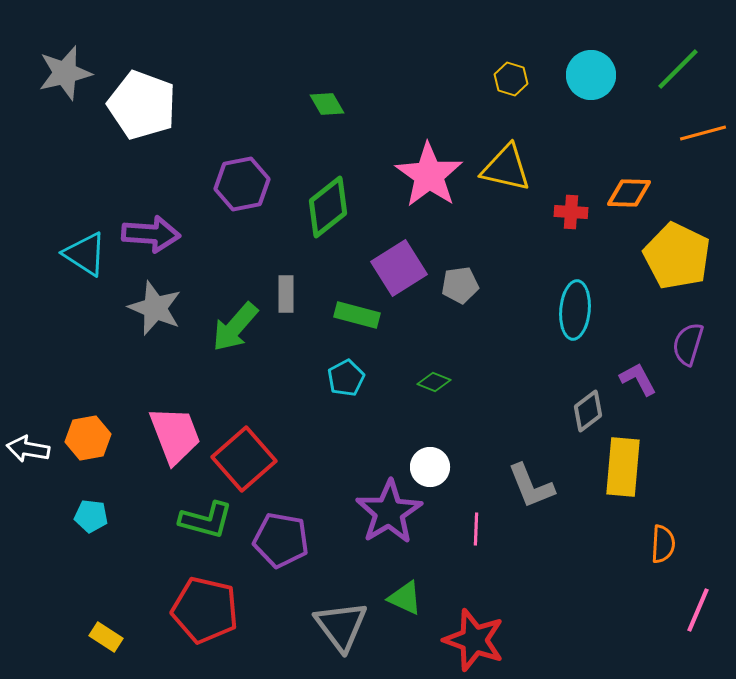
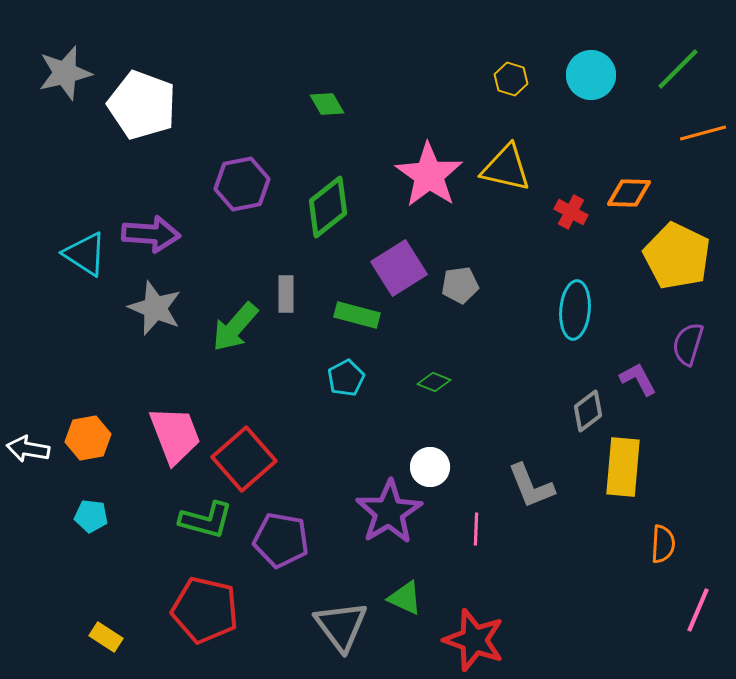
red cross at (571, 212): rotated 24 degrees clockwise
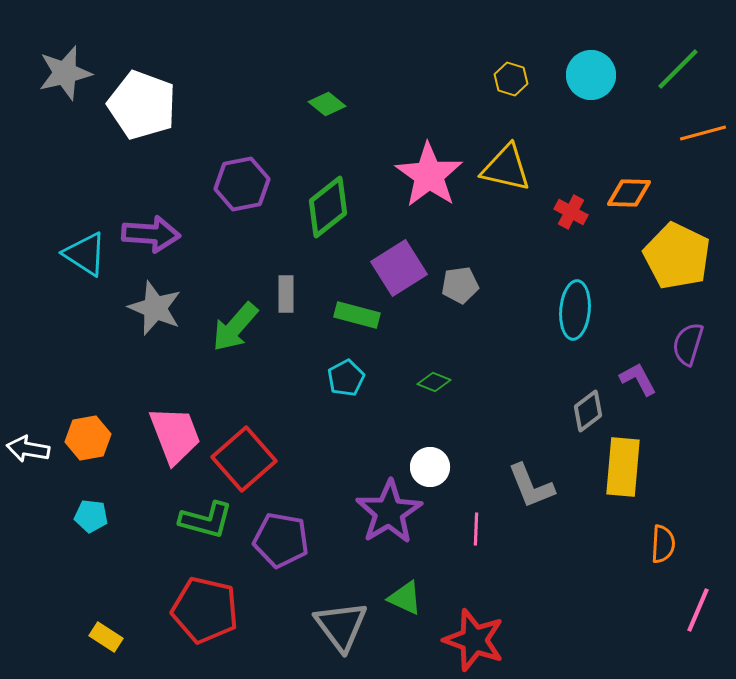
green diamond at (327, 104): rotated 21 degrees counterclockwise
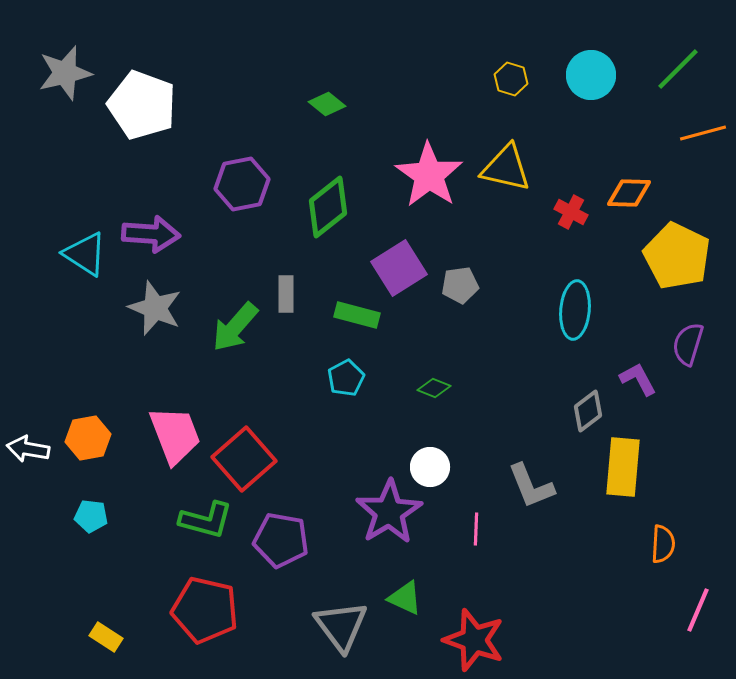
green diamond at (434, 382): moved 6 px down
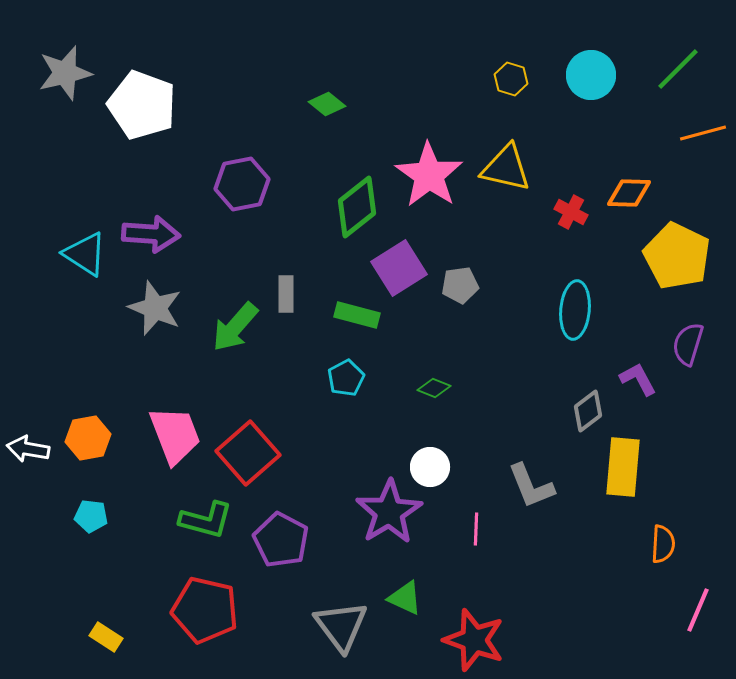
green diamond at (328, 207): moved 29 px right
red square at (244, 459): moved 4 px right, 6 px up
purple pentagon at (281, 540): rotated 18 degrees clockwise
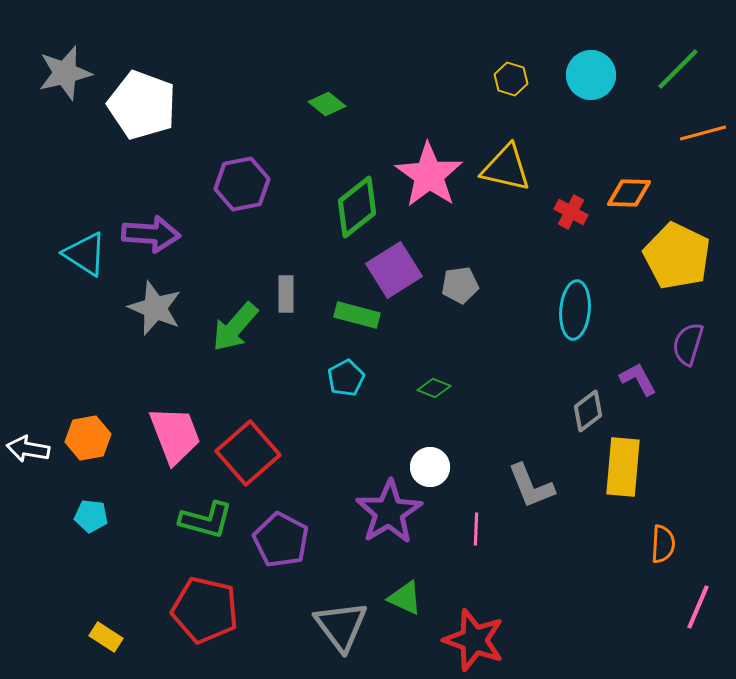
purple square at (399, 268): moved 5 px left, 2 px down
pink line at (698, 610): moved 3 px up
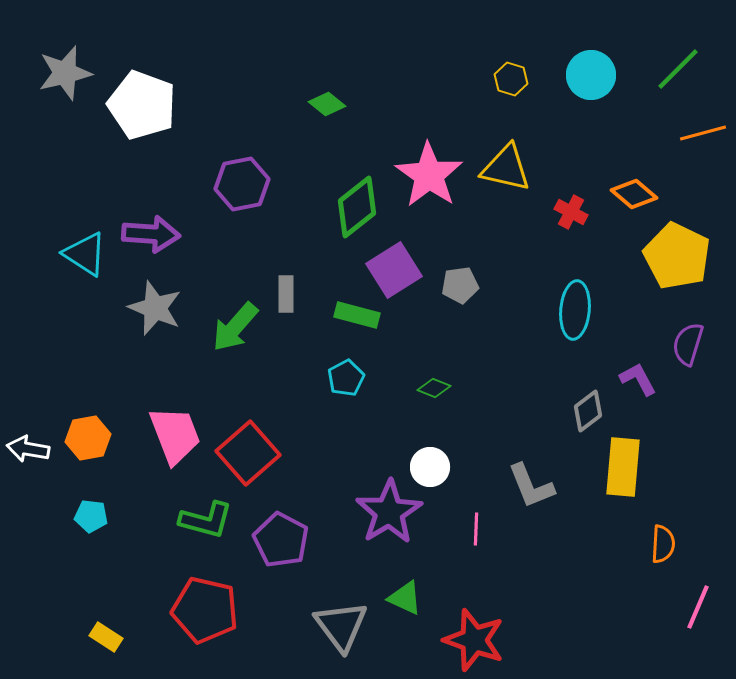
orange diamond at (629, 193): moved 5 px right, 1 px down; rotated 39 degrees clockwise
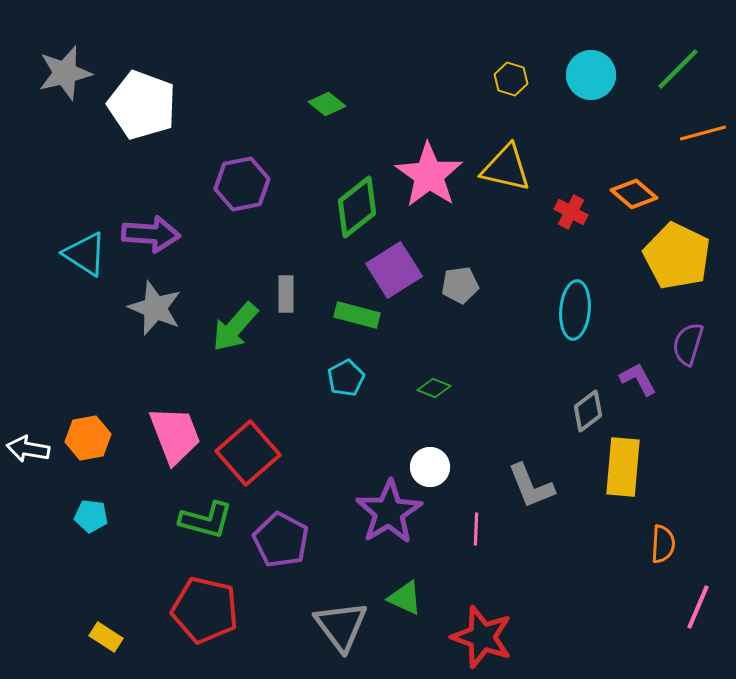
red star at (474, 640): moved 8 px right, 3 px up
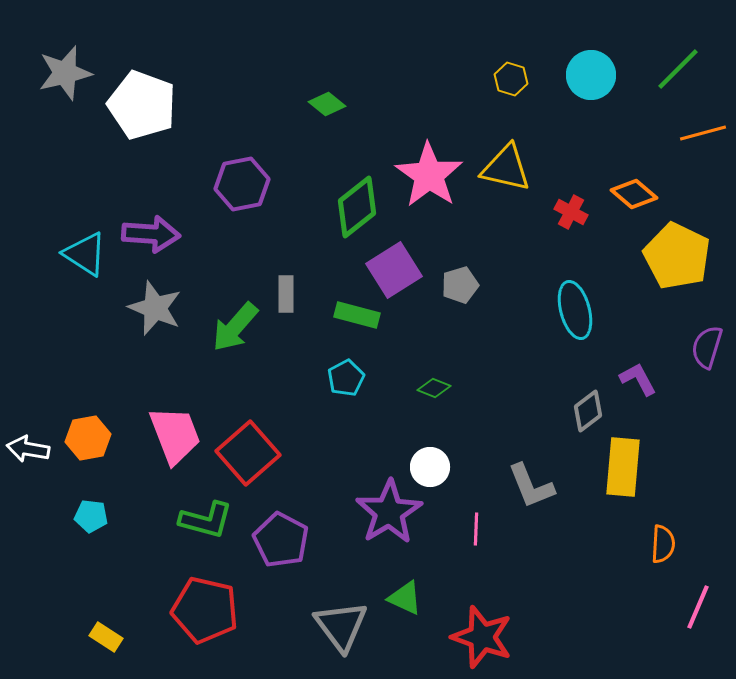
gray pentagon at (460, 285): rotated 9 degrees counterclockwise
cyan ellipse at (575, 310): rotated 20 degrees counterclockwise
purple semicircle at (688, 344): moved 19 px right, 3 px down
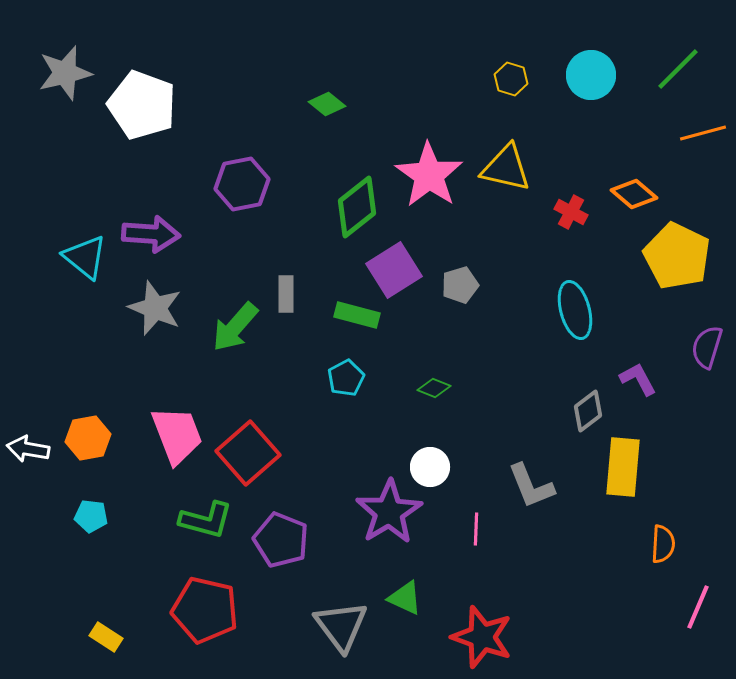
cyan triangle at (85, 254): moved 3 px down; rotated 6 degrees clockwise
pink trapezoid at (175, 435): moved 2 px right
purple pentagon at (281, 540): rotated 6 degrees counterclockwise
